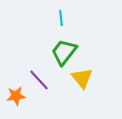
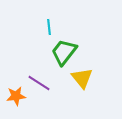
cyan line: moved 12 px left, 9 px down
purple line: moved 3 px down; rotated 15 degrees counterclockwise
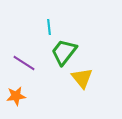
purple line: moved 15 px left, 20 px up
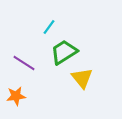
cyan line: rotated 42 degrees clockwise
green trapezoid: rotated 20 degrees clockwise
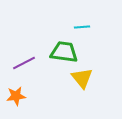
cyan line: moved 33 px right; rotated 49 degrees clockwise
green trapezoid: rotated 40 degrees clockwise
purple line: rotated 60 degrees counterclockwise
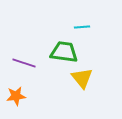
purple line: rotated 45 degrees clockwise
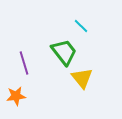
cyan line: moved 1 px left, 1 px up; rotated 49 degrees clockwise
green trapezoid: rotated 44 degrees clockwise
purple line: rotated 55 degrees clockwise
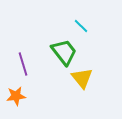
purple line: moved 1 px left, 1 px down
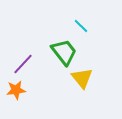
purple line: rotated 60 degrees clockwise
orange star: moved 6 px up
